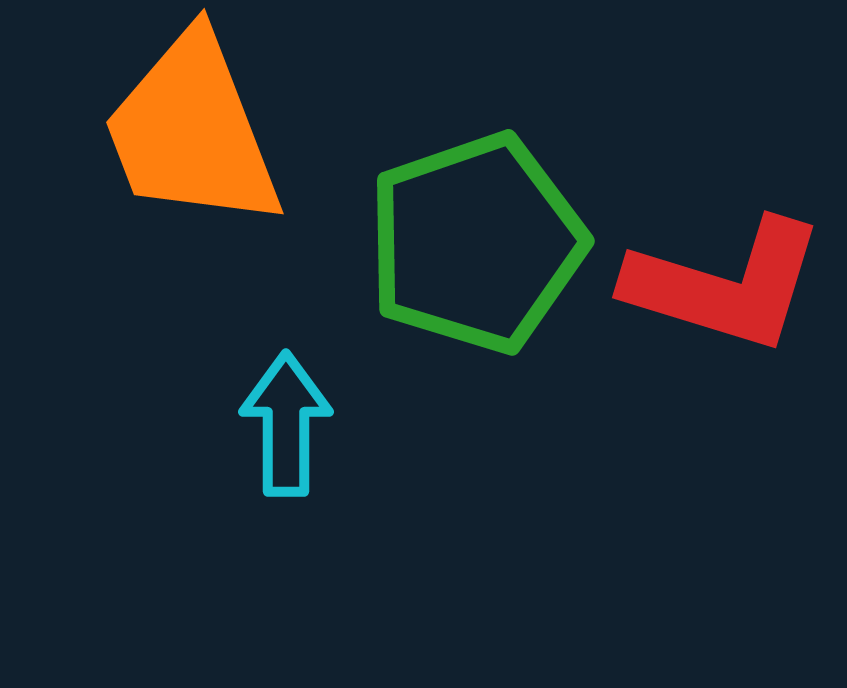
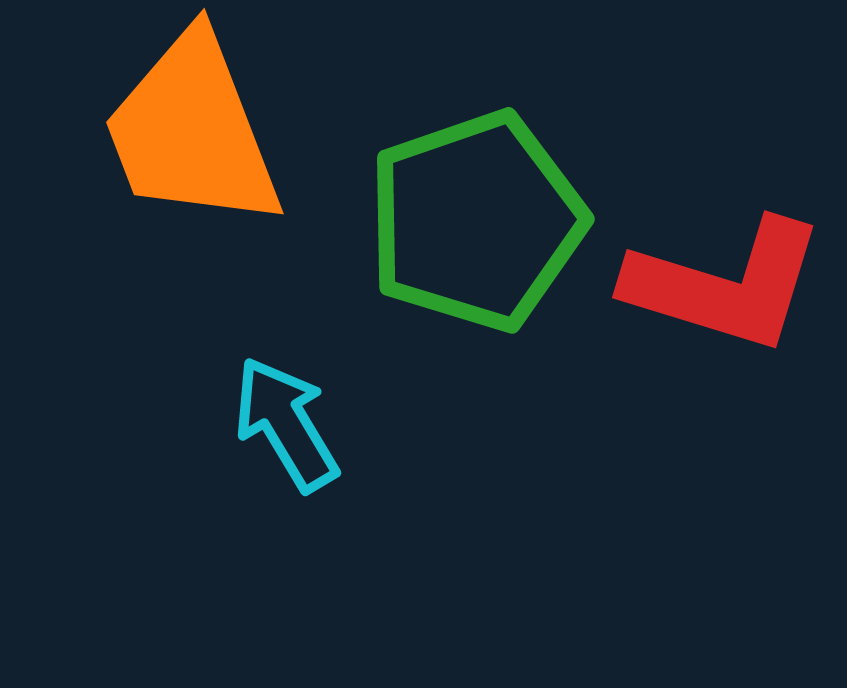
green pentagon: moved 22 px up
cyan arrow: rotated 31 degrees counterclockwise
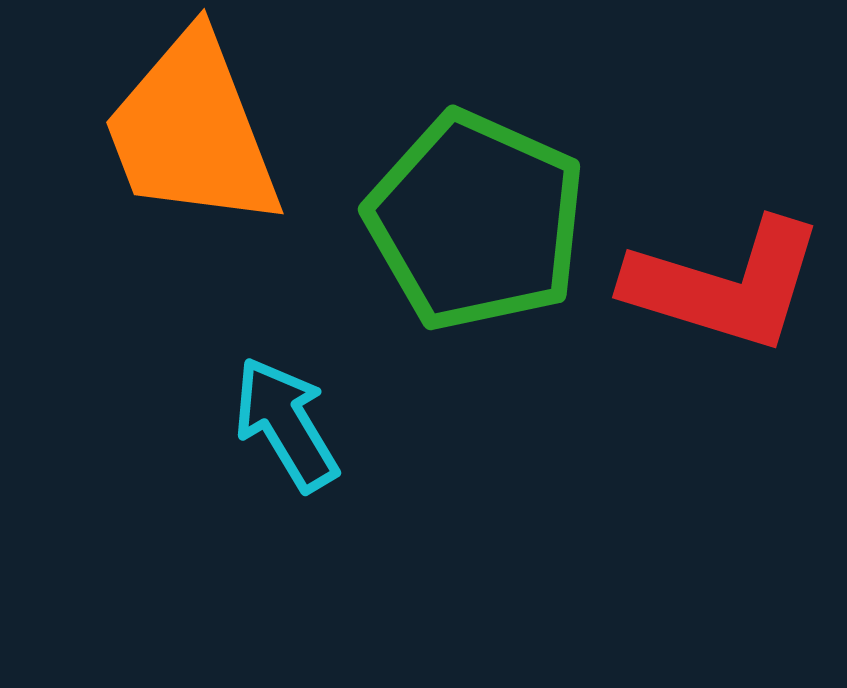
green pentagon: rotated 29 degrees counterclockwise
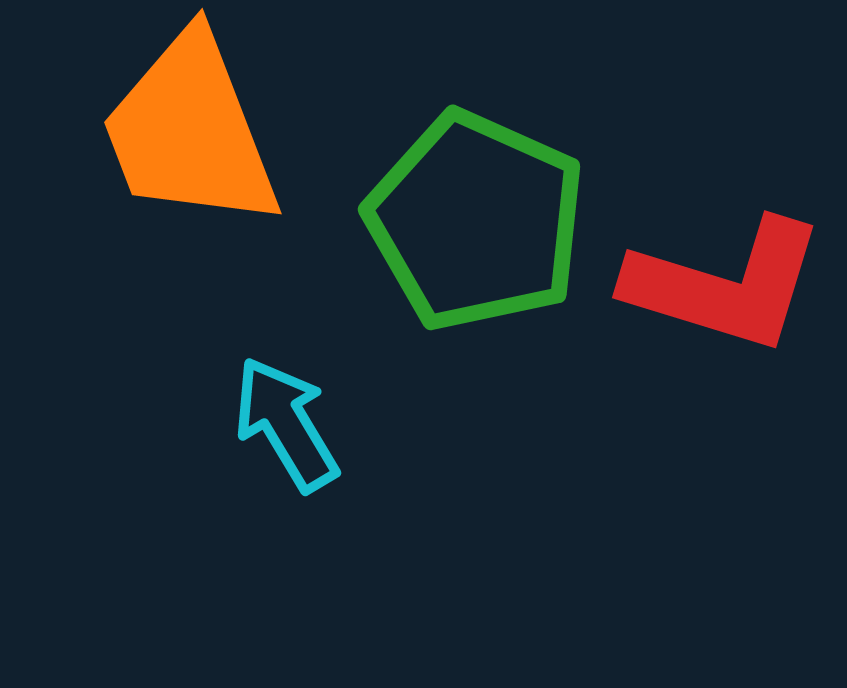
orange trapezoid: moved 2 px left
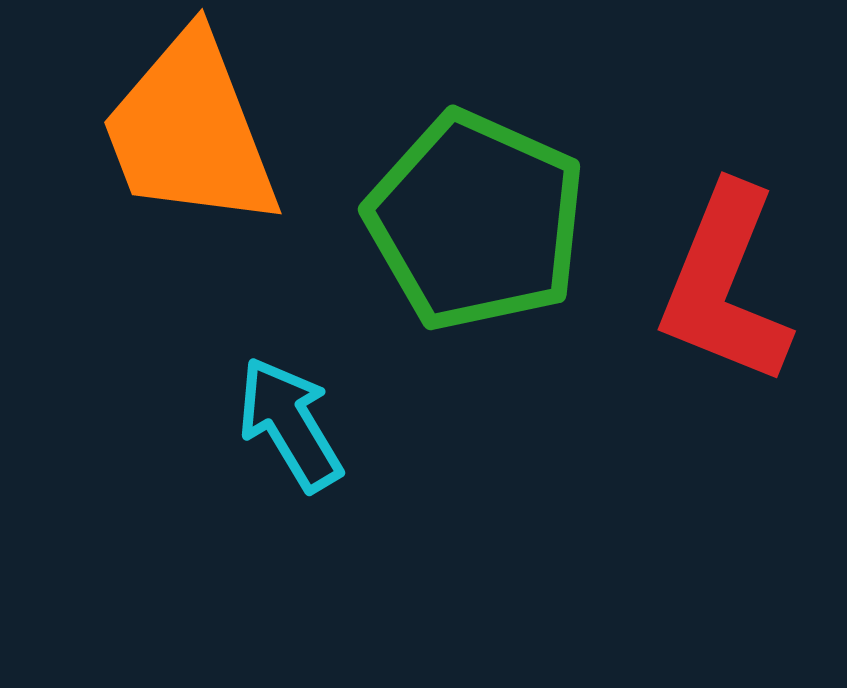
red L-shape: rotated 95 degrees clockwise
cyan arrow: moved 4 px right
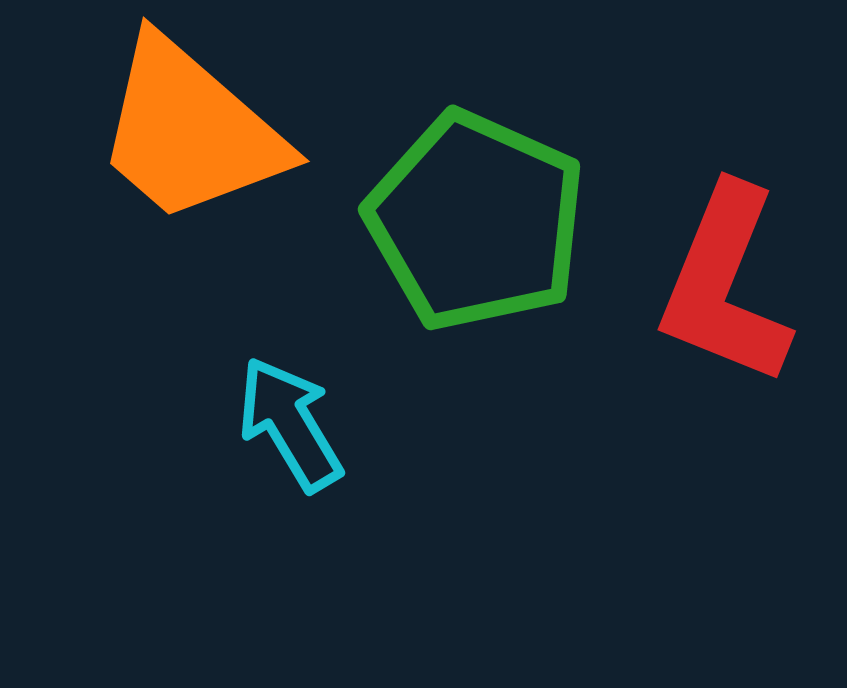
orange trapezoid: rotated 28 degrees counterclockwise
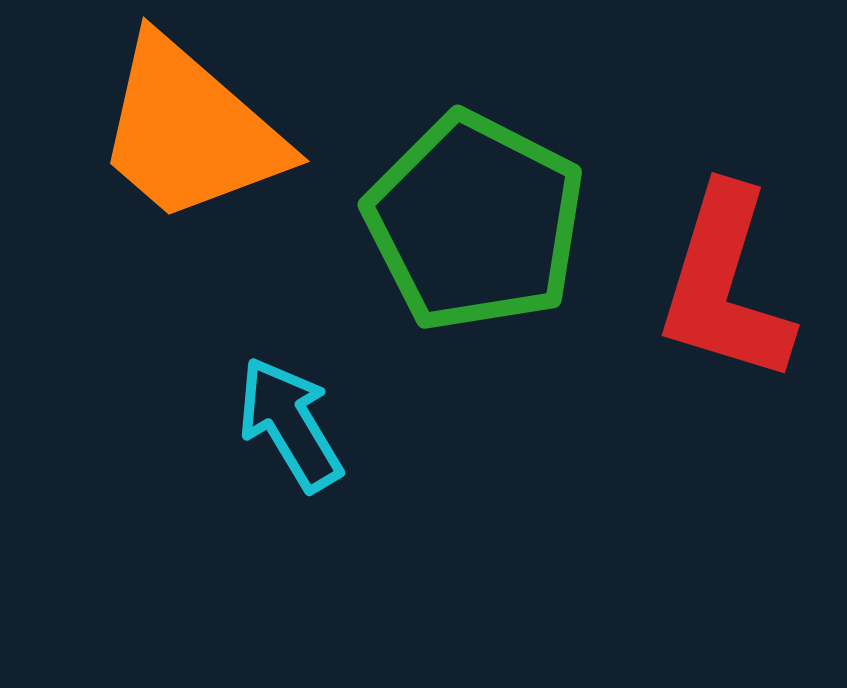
green pentagon: moved 1 px left, 1 px down; rotated 3 degrees clockwise
red L-shape: rotated 5 degrees counterclockwise
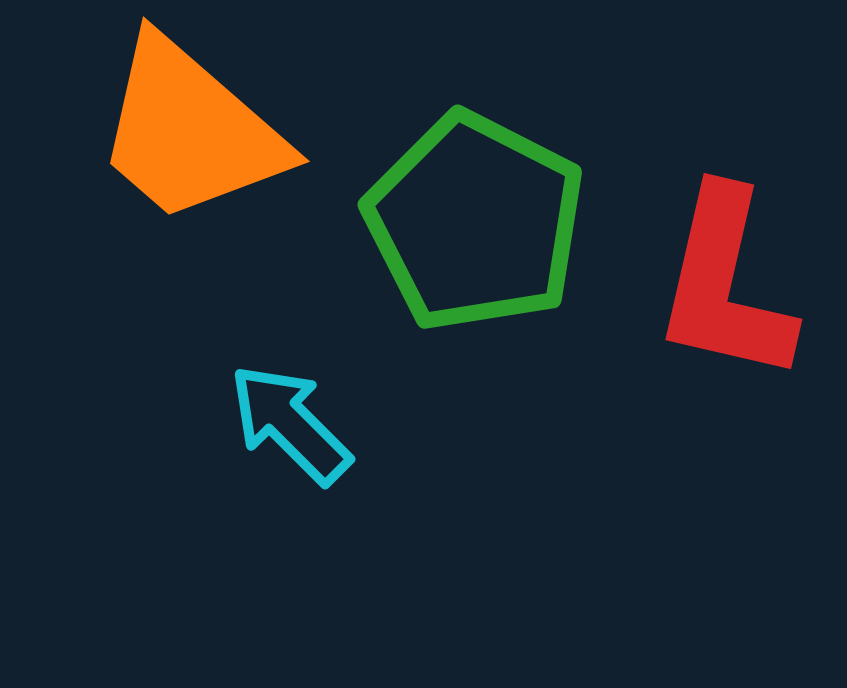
red L-shape: rotated 4 degrees counterclockwise
cyan arrow: rotated 14 degrees counterclockwise
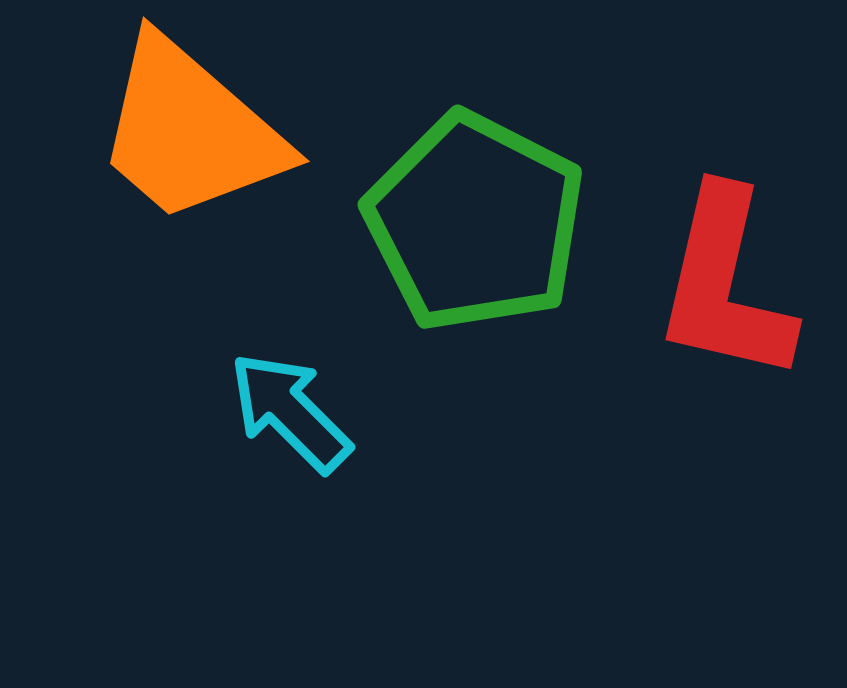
cyan arrow: moved 12 px up
